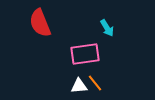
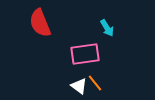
white triangle: rotated 42 degrees clockwise
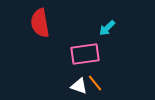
red semicircle: rotated 12 degrees clockwise
cyan arrow: rotated 78 degrees clockwise
white triangle: rotated 18 degrees counterclockwise
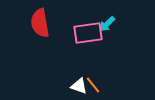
cyan arrow: moved 4 px up
pink rectangle: moved 3 px right, 21 px up
orange line: moved 2 px left, 2 px down
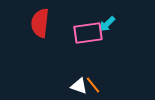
red semicircle: rotated 16 degrees clockwise
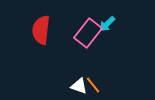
red semicircle: moved 1 px right, 7 px down
pink rectangle: rotated 44 degrees counterclockwise
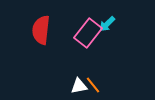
white triangle: rotated 30 degrees counterclockwise
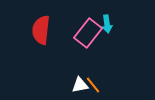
cyan arrow: rotated 54 degrees counterclockwise
white triangle: moved 1 px right, 1 px up
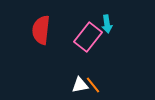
pink rectangle: moved 4 px down
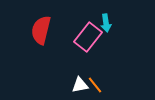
cyan arrow: moved 1 px left, 1 px up
red semicircle: rotated 8 degrees clockwise
orange line: moved 2 px right
